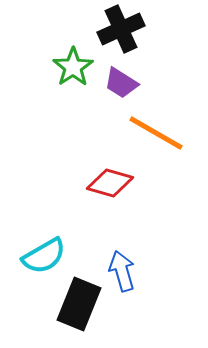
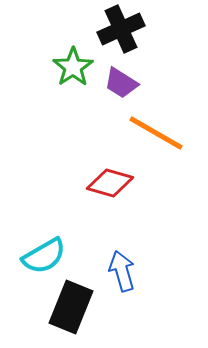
black rectangle: moved 8 px left, 3 px down
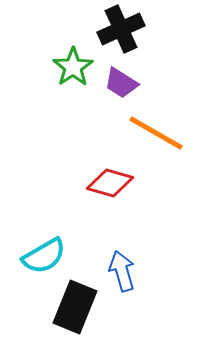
black rectangle: moved 4 px right
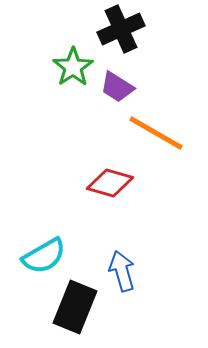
purple trapezoid: moved 4 px left, 4 px down
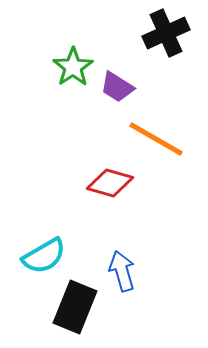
black cross: moved 45 px right, 4 px down
orange line: moved 6 px down
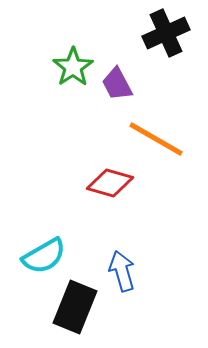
purple trapezoid: moved 3 px up; rotated 30 degrees clockwise
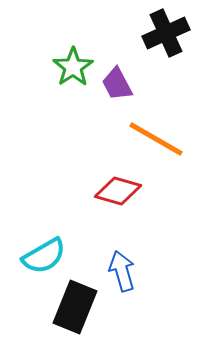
red diamond: moved 8 px right, 8 px down
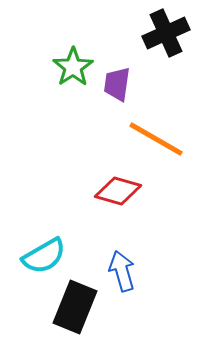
purple trapezoid: rotated 36 degrees clockwise
